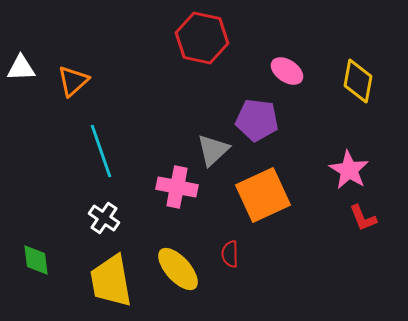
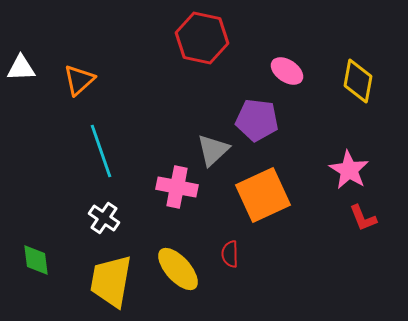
orange triangle: moved 6 px right, 1 px up
yellow trapezoid: rotated 20 degrees clockwise
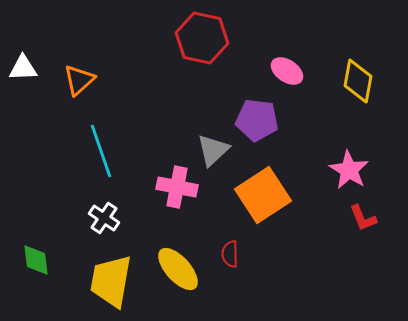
white triangle: moved 2 px right
orange square: rotated 8 degrees counterclockwise
